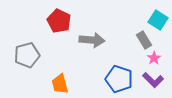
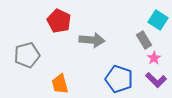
purple L-shape: moved 3 px right
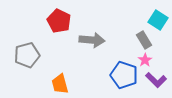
pink star: moved 9 px left, 2 px down
blue pentagon: moved 5 px right, 4 px up
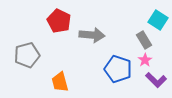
gray arrow: moved 5 px up
blue pentagon: moved 6 px left, 6 px up
orange trapezoid: moved 2 px up
